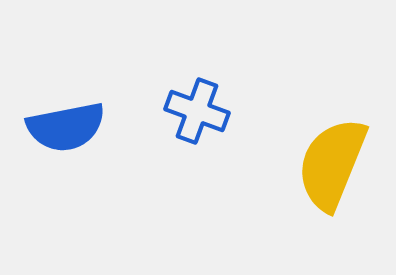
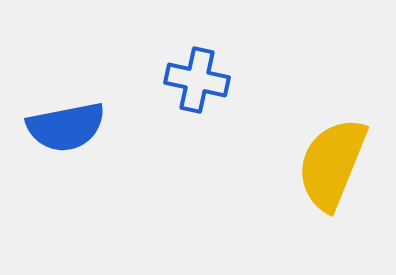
blue cross: moved 31 px up; rotated 8 degrees counterclockwise
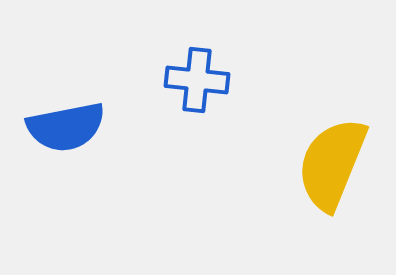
blue cross: rotated 6 degrees counterclockwise
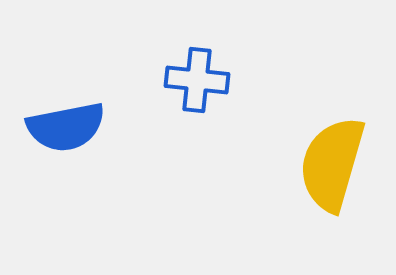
yellow semicircle: rotated 6 degrees counterclockwise
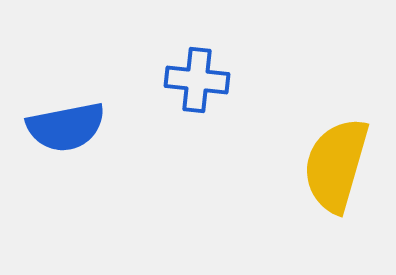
yellow semicircle: moved 4 px right, 1 px down
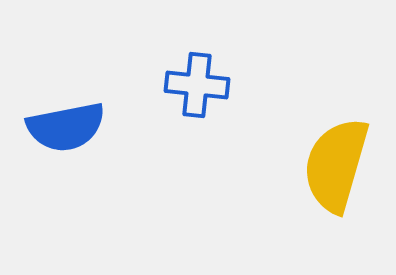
blue cross: moved 5 px down
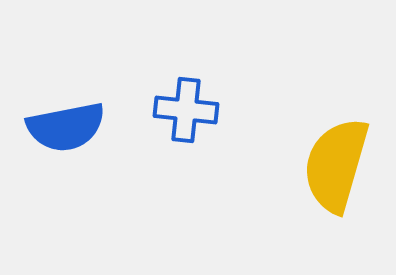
blue cross: moved 11 px left, 25 px down
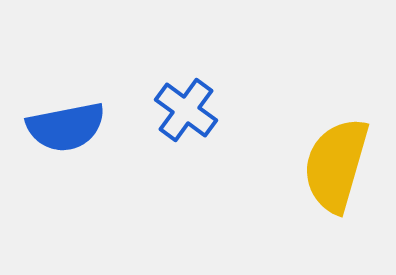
blue cross: rotated 30 degrees clockwise
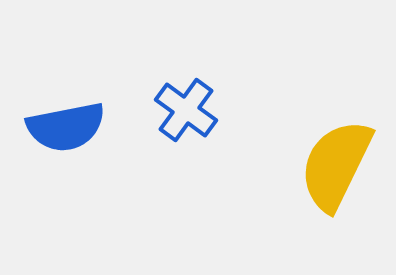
yellow semicircle: rotated 10 degrees clockwise
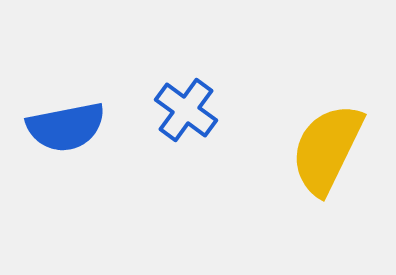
yellow semicircle: moved 9 px left, 16 px up
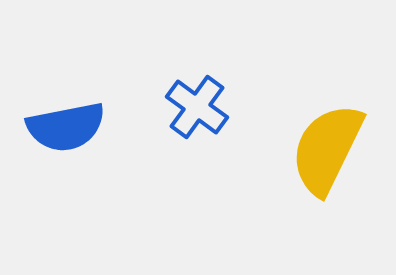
blue cross: moved 11 px right, 3 px up
